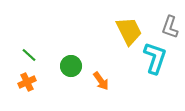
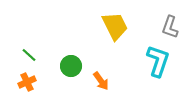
yellow trapezoid: moved 14 px left, 5 px up
cyan L-shape: moved 3 px right, 3 px down
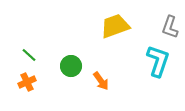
yellow trapezoid: rotated 84 degrees counterclockwise
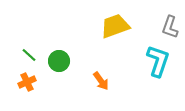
green circle: moved 12 px left, 5 px up
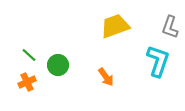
green circle: moved 1 px left, 4 px down
orange arrow: moved 5 px right, 4 px up
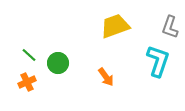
green circle: moved 2 px up
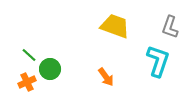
yellow trapezoid: rotated 40 degrees clockwise
green circle: moved 8 px left, 6 px down
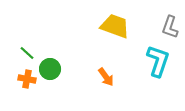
green line: moved 2 px left, 2 px up
orange cross: moved 3 px up; rotated 36 degrees clockwise
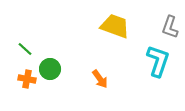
green line: moved 2 px left, 4 px up
orange arrow: moved 6 px left, 2 px down
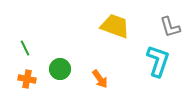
gray L-shape: rotated 35 degrees counterclockwise
green line: moved 1 px up; rotated 21 degrees clockwise
green circle: moved 10 px right
